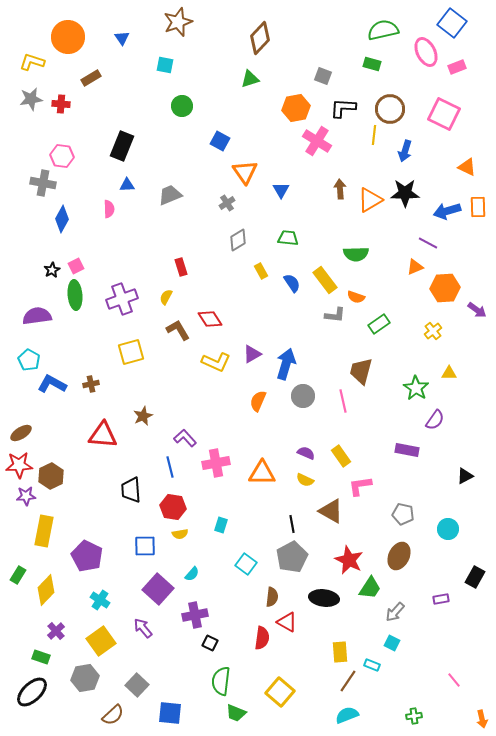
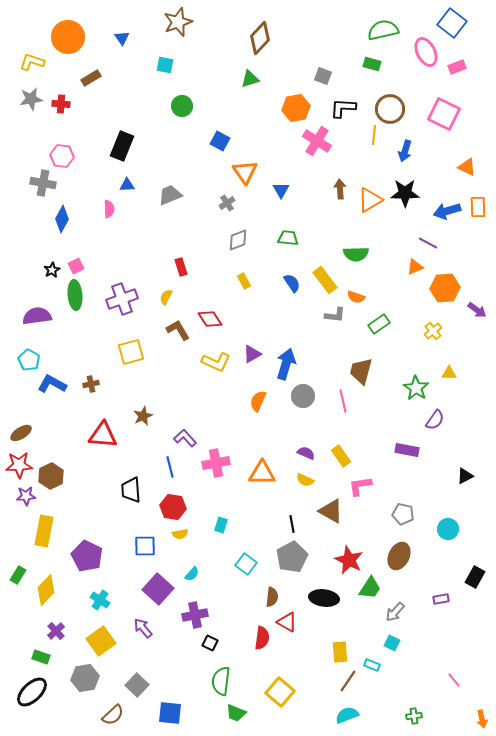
gray diamond at (238, 240): rotated 10 degrees clockwise
yellow rectangle at (261, 271): moved 17 px left, 10 px down
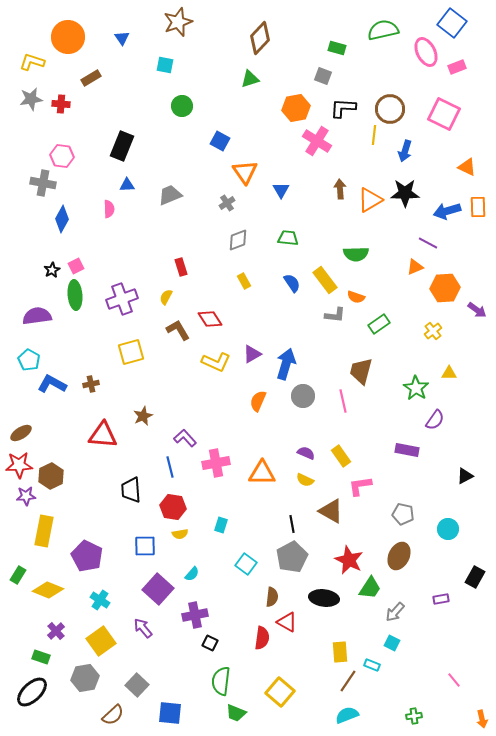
green rectangle at (372, 64): moved 35 px left, 16 px up
yellow diamond at (46, 590): moved 2 px right; rotated 68 degrees clockwise
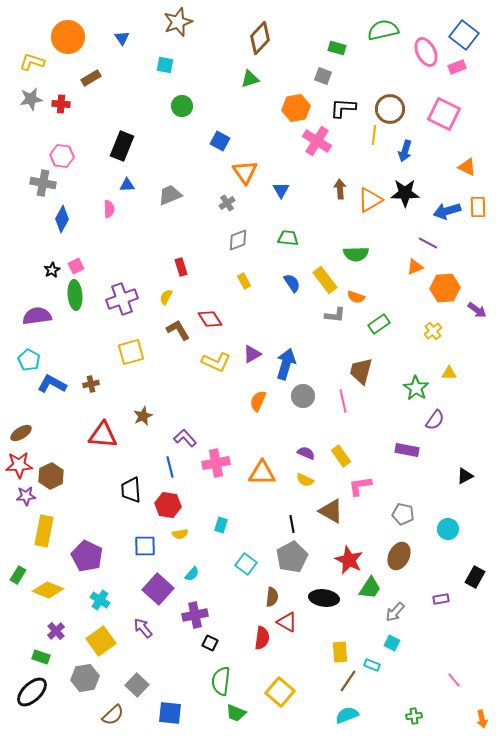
blue square at (452, 23): moved 12 px right, 12 px down
red hexagon at (173, 507): moved 5 px left, 2 px up
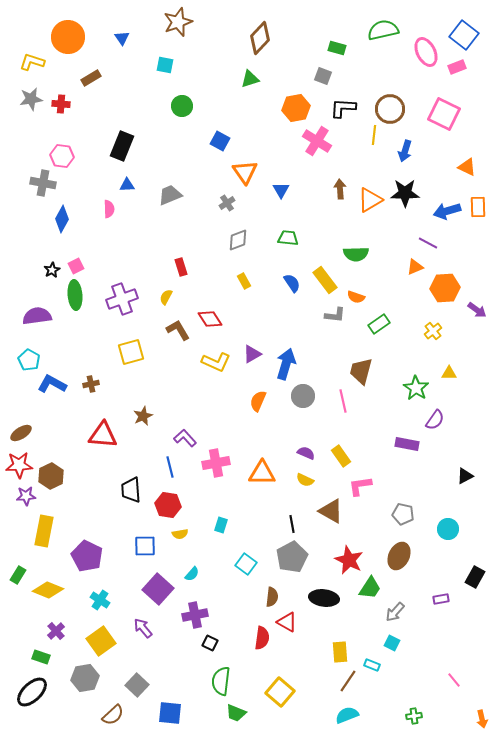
purple rectangle at (407, 450): moved 6 px up
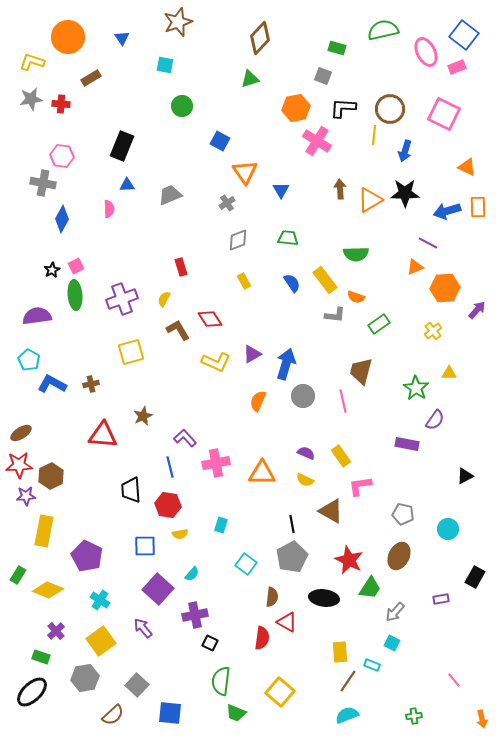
yellow semicircle at (166, 297): moved 2 px left, 2 px down
purple arrow at (477, 310): rotated 84 degrees counterclockwise
